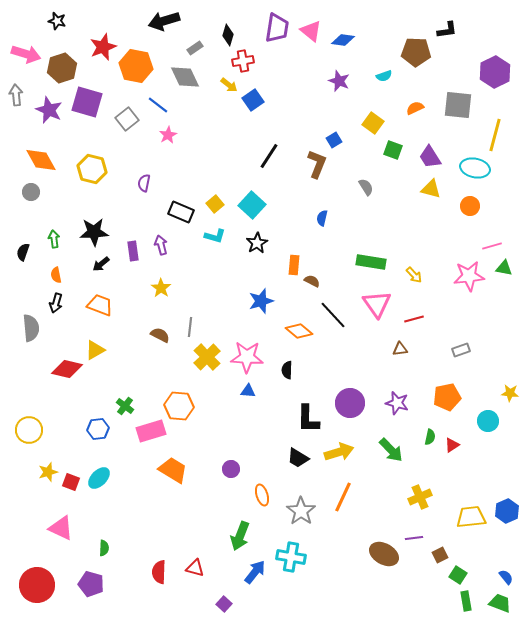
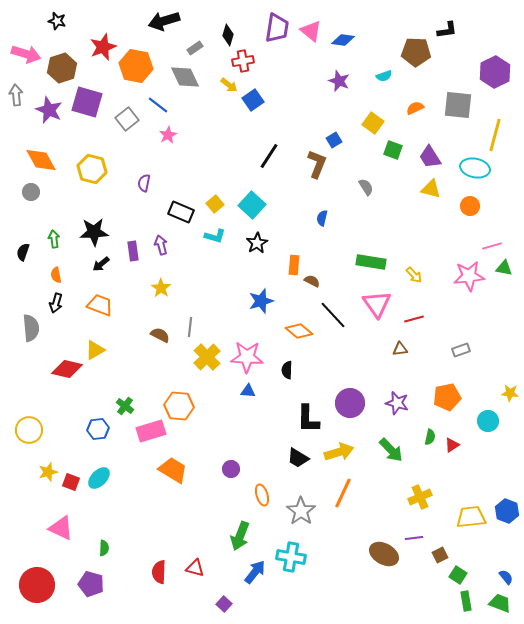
orange line at (343, 497): moved 4 px up
blue hexagon at (507, 511): rotated 15 degrees counterclockwise
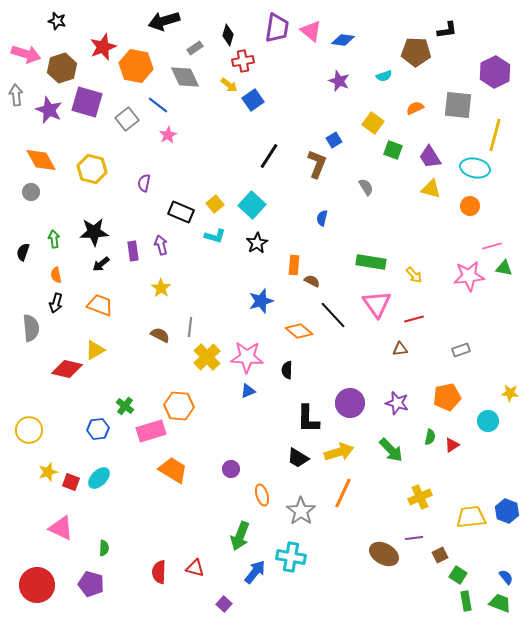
blue triangle at (248, 391): rotated 28 degrees counterclockwise
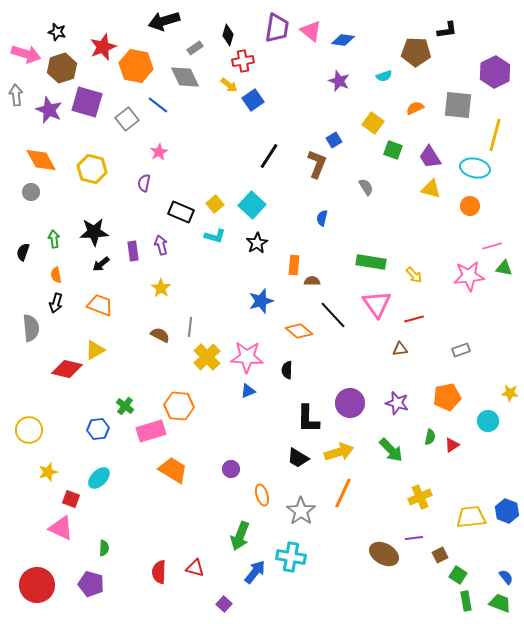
black star at (57, 21): moved 11 px down
pink star at (168, 135): moved 9 px left, 17 px down
brown semicircle at (312, 281): rotated 28 degrees counterclockwise
red square at (71, 482): moved 17 px down
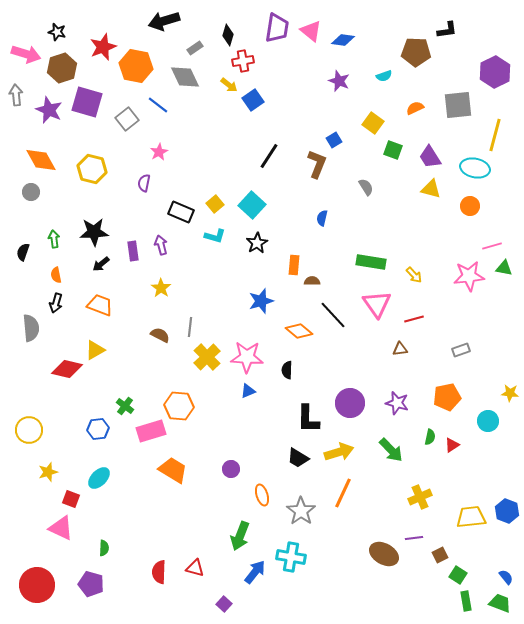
gray square at (458, 105): rotated 12 degrees counterclockwise
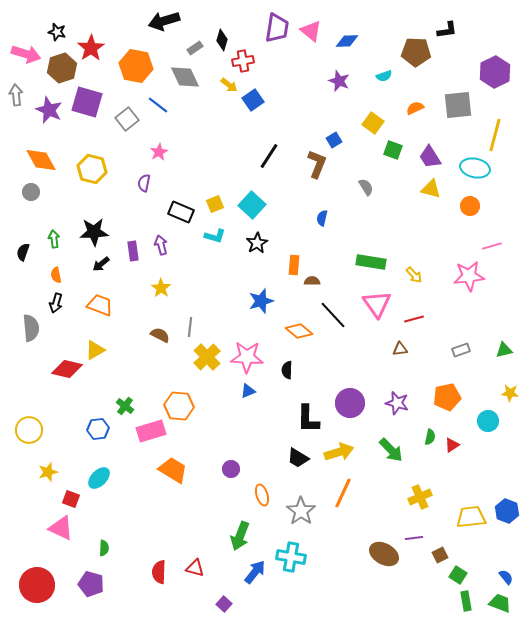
black diamond at (228, 35): moved 6 px left, 5 px down
blue diamond at (343, 40): moved 4 px right, 1 px down; rotated 10 degrees counterclockwise
red star at (103, 47): moved 12 px left, 1 px down; rotated 12 degrees counterclockwise
yellow square at (215, 204): rotated 18 degrees clockwise
green triangle at (504, 268): moved 82 px down; rotated 24 degrees counterclockwise
